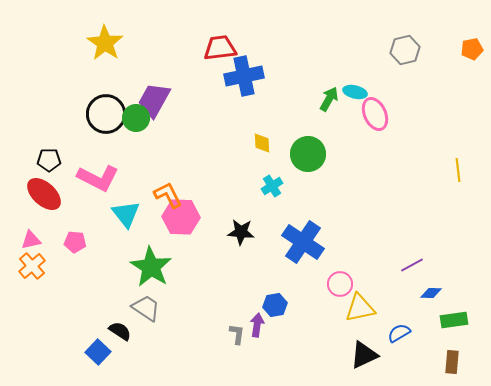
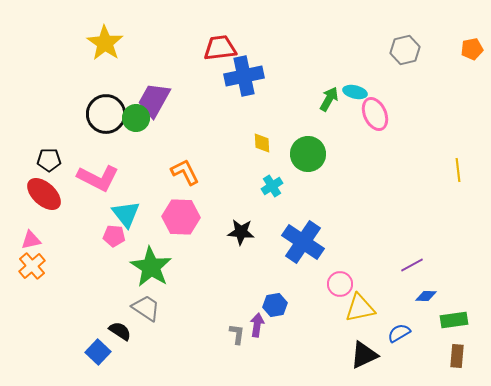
orange L-shape at (168, 195): moved 17 px right, 23 px up
pink pentagon at (75, 242): moved 39 px right, 6 px up
blue diamond at (431, 293): moved 5 px left, 3 px down
brown rectangle at (452, 362): moved 5 px right, 6 px up
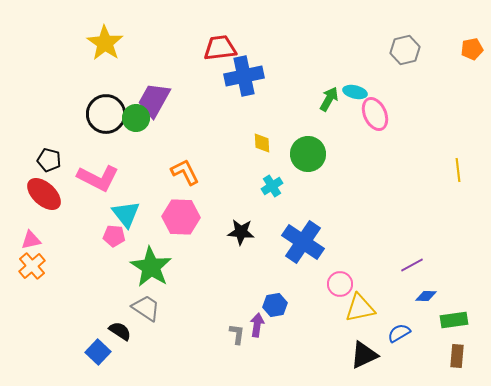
black pentagon at (49, 160): rotated 15 degrees clockwise
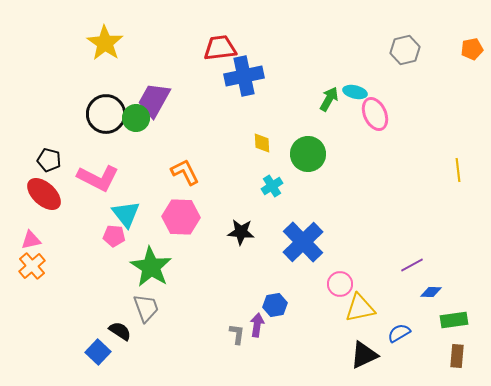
blue cross at (303, 242): rotated 12 degrees clockwise
blue diamond at (426, 296): moved 5 px right, 4 px up
gray trapezoid at (146, 308): rotated 36 degrees clockwise
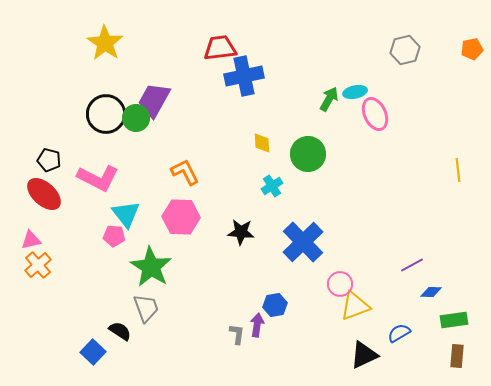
cyan ellipse at (355, 92): rotated 25 degrees counterclockwise
orange cross at (32, 266): moved 6 px right, 1 px up
yellow triangle at (360, 308): moved 5 px left, 2 px up; rotated 8 degrees counterclockwise
blue square at (98, 352): moved 5 px left
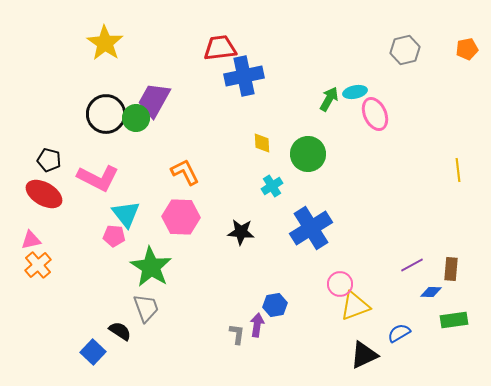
orange pentagon at (472, 49): moved 5 px left
red ellipse at (44, 194): rotated 12 degrees counterclockwise
blue cross at (303, 242): moved 8 px right, 14 px up; rotated 12 degrees clockwise
brown rectangle at (457, 356): moved 6 px left, 87 px up
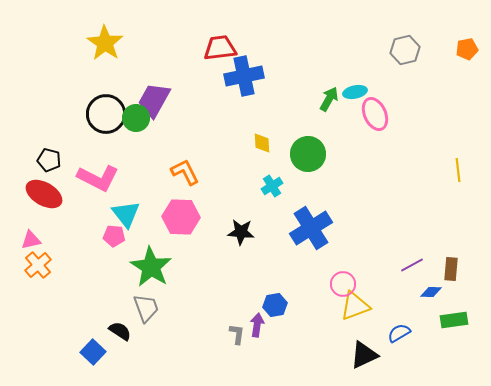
pink circle at (340, 284): moved 3 px right
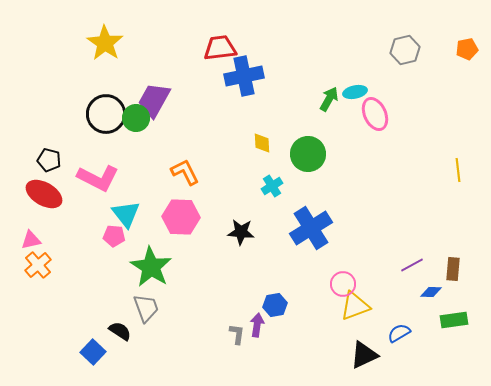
brown rectangle at (451, 269): moved 2 px right
